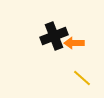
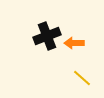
black cross: moved 7 px left
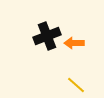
yellow line: moved 6 px left, 7 px down
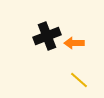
yellow line: moved 3 px right, 5 px up
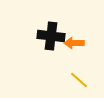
black cross: moved 4 px right; rotated 28 degrees clockwise
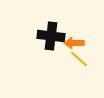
yellow line: moved 21 px up
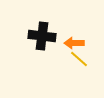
black cross: moved 9 px left
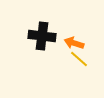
orange arrow: rotated 18 degrees clockwise
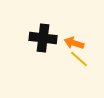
black cross: moved 1 px right, 2 px down
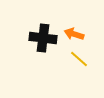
orange arrow: moved 9 px up
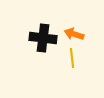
yellow line: moved 7 px left, 1 px up; rotated 42 degrees clockwise
